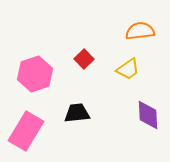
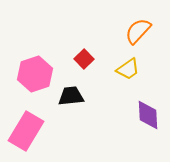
orange semicircle: moved 2 px left; rotated 40 degrees counterclockwise
black trapezoid: moved 6 px left, 17 px up
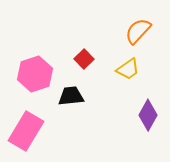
purple diamond: rotated 32 degrees clockwise
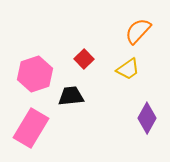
purple diamond: moved 1 px left, 3 px down
pink rectangle: moved 5 px right, 3 px up
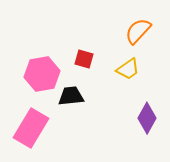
red square: rotated 30 degrees counterclockwise
pink hexagon: moved 7 px right; rotated 8 degrees clockwise
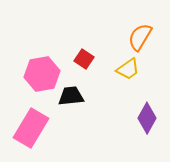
orange semicircle: moved 2 px right, 6 px down; rotated 12 degrees counterclockwise
red square: rotated 18 degrees clockwise
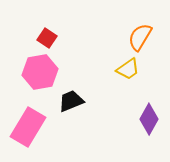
red square: moved 37 px left, 21 px up
pink hexagon: moved 2 px left, 2 px up
black trapezoid: moved 5 px down; rotated 16 degrees counterclockwise
purple diamond: moved 2 px right, 1 px down
pink rectangle: moved 3 px left, 1 px up
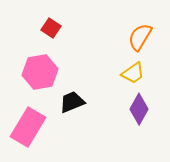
red square: moved 4 px right, 10 px up
yellow trapezoid: moved 5 px right, 4 px down
black trapezoid: moved 1 px right, 1 px down
purple diamond: moved 10 px left, 10 px up
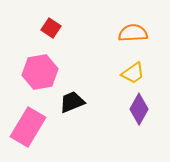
orange semicircle: moved 7 px left, 4 px up; rotated 56 degrees clockwise
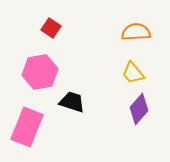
orange semicircle: moved 3 px right, 1 px up
yellow trapezoid: rotated 85 degrees clockwise
black trapezoid: rotated 40 degrees clockwise
purple diamond: rotated 12 degrees clockwise
pink rectangle: moved 1 px left; rotated 9 degrees counterclockwise
